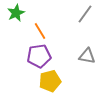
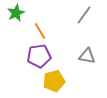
gray line: moved 1 px left, 1 px down
yellow pentagon: moved 4 px right
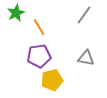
orange line: moved 1 px left, 4 px up
gray triangle: moved 1 px left, 2 px down
yellow pentagon: moved 2 px left, 1 px up
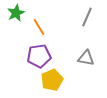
gray line: moved 3 px right, 2 px down; rotated 12 degrees counterclockwise
yellow pentagon: rotated 10 degrees counterclockwise
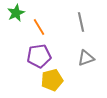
gray line: moved 6 px left, 5 px down; rotated 36 degrees counterclockwise
gray triangle: rotated 30 degrees counterclockwise
yellow pentagon: rotated 10 degrees clockwise
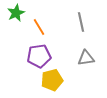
gray triangle: rotated 12 degrees clockwise
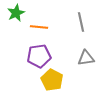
orange line: rotated 54 degrees counterclockwise
yellow pentagon: rotated 30 degrees counterclockwise
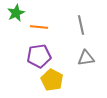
gray line: moved 3 px down
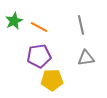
green star: moved 2 px left, 8 px down
orange line: rotated 24 degrees clockwise
yellow pentagon: rotated 30 degrees counterclockwise
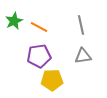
gray triangle: moved 3 px left, 2 px up
